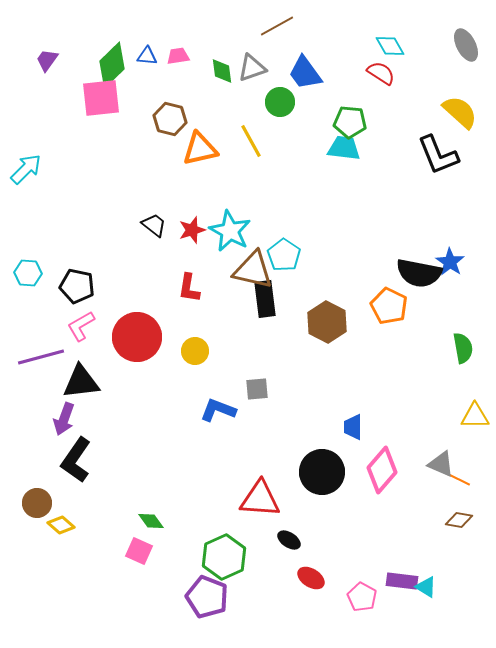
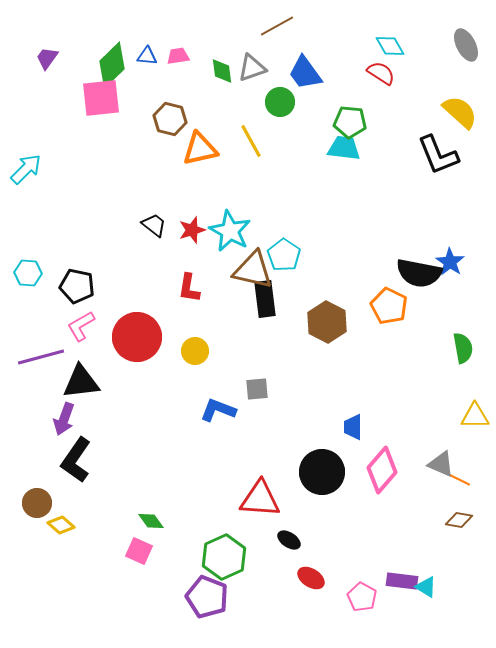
purple trapezoid at (47, 60): moved 2 px up
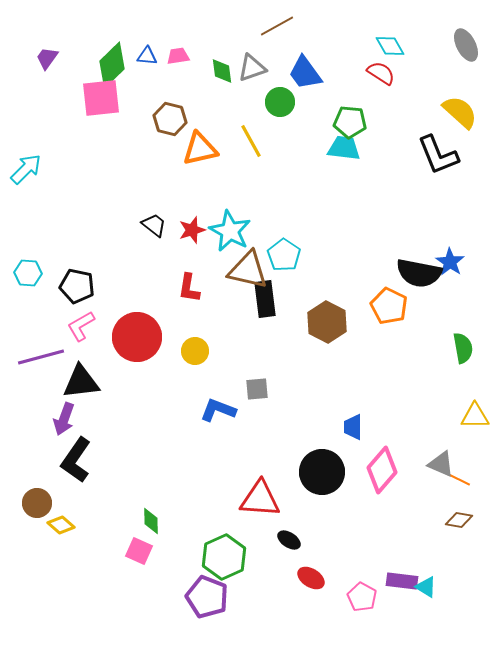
brown triangle at (253, 270): moved 5 px left
green diamond at (151, 521): rotated 36 degrees clockwise
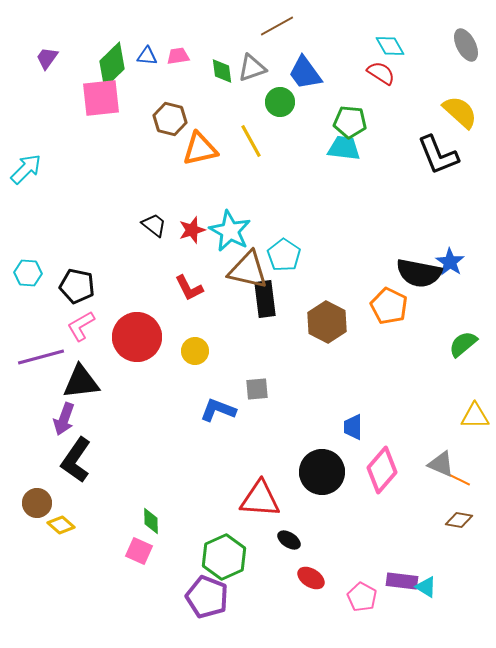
red L-shape at (189, 288): rotated 36 degrees counterclockwise
green semicircle at (463, 348): moved 4 px up; rotated 120 degrees counterclockwise
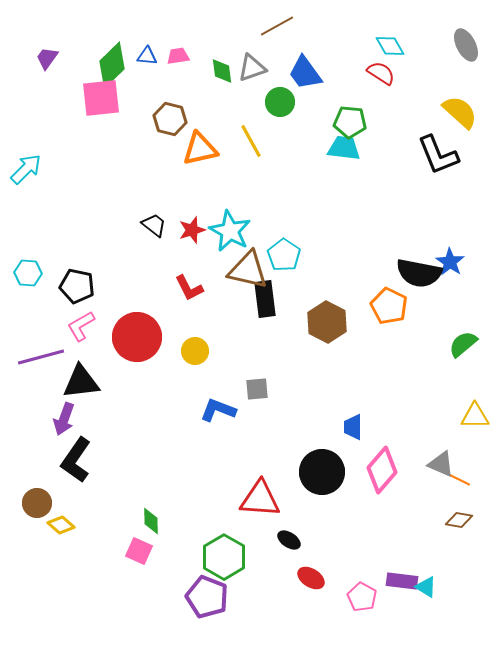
green hexagon at (224, 557): rotated 6 degrees counterclockwise
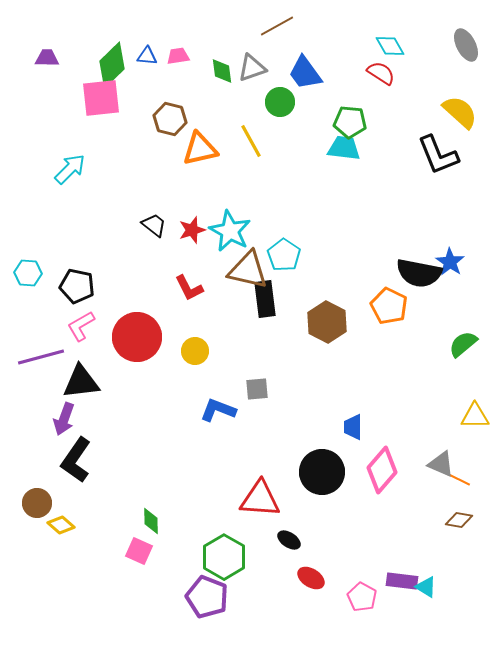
purple trapezoid at (47, 58): rotated 55 degrees clockwise
cyan arrow at (26, 169): moved 44 px right
